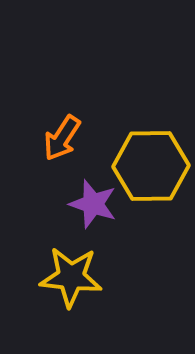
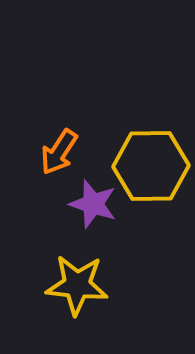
orange arrow: moved 3 px left, 14 px down
yellow star: moved 6 px right, 8 px down
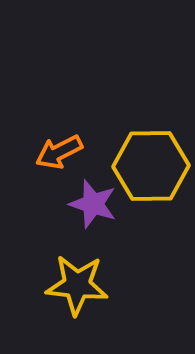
orange arrow: rotated 30 degrees clockwise
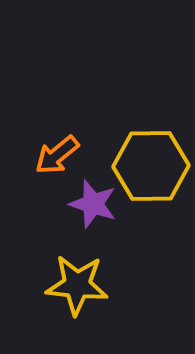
orange arrow: moved 2 px left, 3 px down; rotated 12 degrees counterclockwise
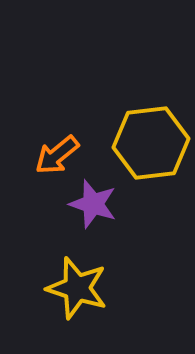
yellow hexagon: moved 23 px up; rotated 6 degrees counterclockwise
yellow star: moved 3 px down; rotated 12 degrees clockwise
